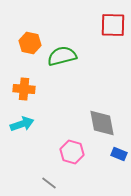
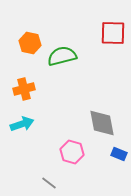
red square: moved 8 px down
orange cross: rotated 20 degrees counterclockwise
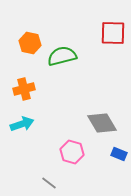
gray diamond: rotated 20 degrees counterclockwise
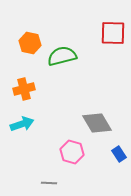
gray diamond: moved 5 px left
blue rectangle: rotated 35 degrees clockwise
gray line: rotated 35 degrees counterclockwise
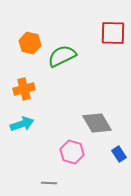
green semicircle: rotated 12 degrees counterclockwise
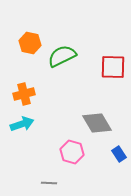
red square: moved 34 px down
orange cross: moved 5 px down
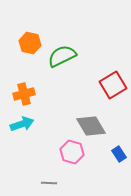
red square: moved 18 px down; rotated 32 degrees counterclockwise
gray diamond: moved 6 px left, 3 px down
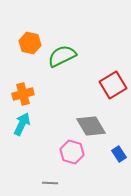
orange cross: moved 1 px left
cyan arrow: rotated 45 degrees counterclockwise
gray line: moved 1 px right
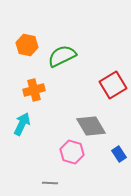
orange hexagon: moved 3 px left, 2 px down
orange cross: moved 11 px right, 4 px up
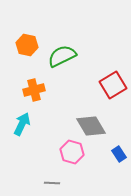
gray line: moved 2 px right
